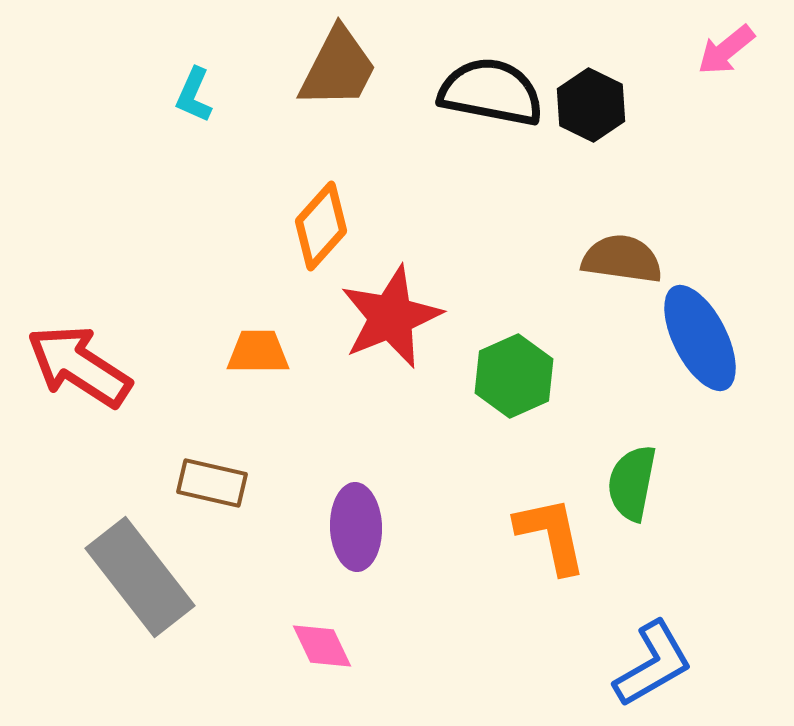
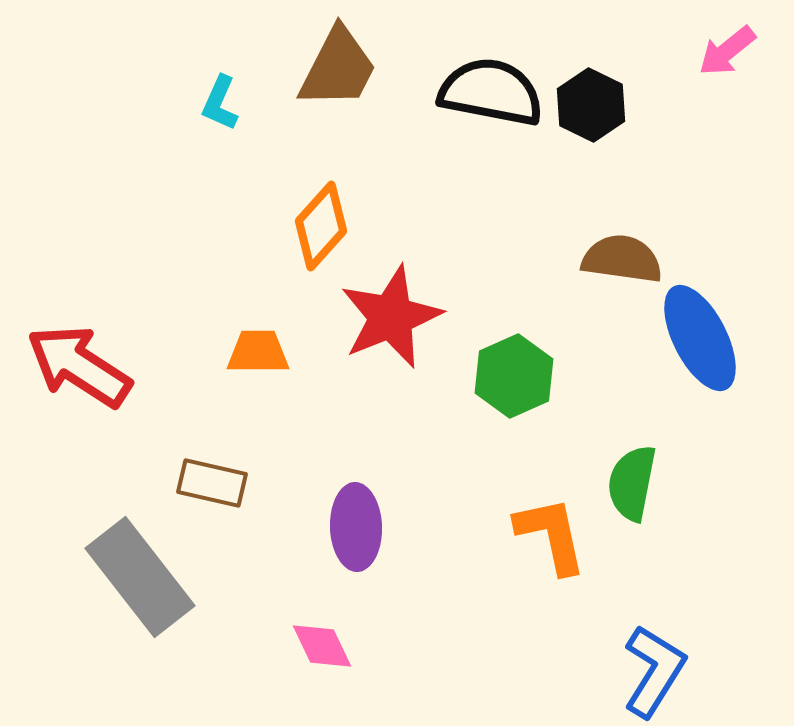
pink arrow: moved 1 px right, 1 px down
cyan L-shape: moved 26 px right, 8 px down
blue L-shape: moved 1 px right, 7 px down; rotated 28 degrees counterclockwise
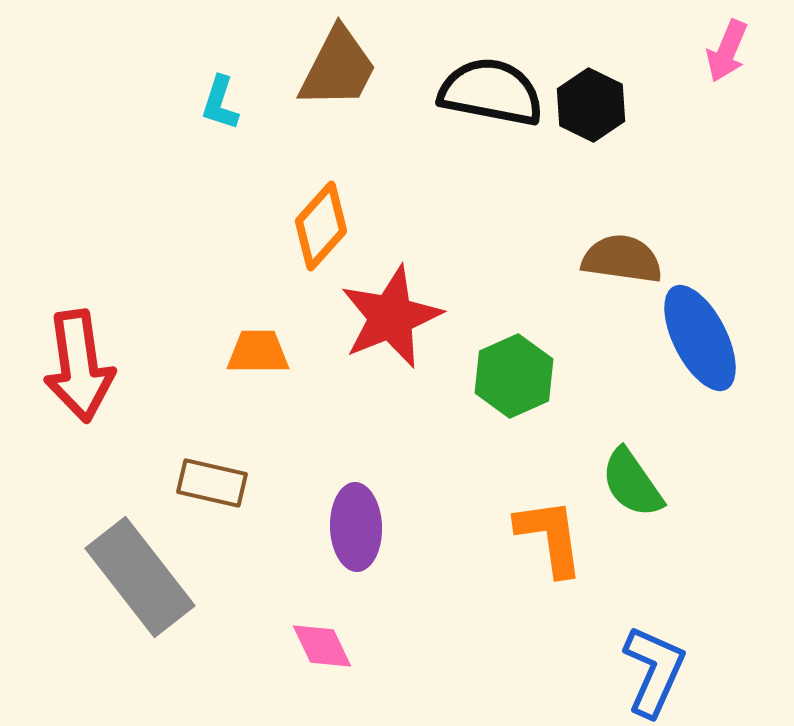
pink arrow: rotated 28 degrees counterclockwise
cyan L-shape: rotated 6 degrees counterclockwise
red arrow: rotated 131 degrees counterclockwise
green semicircle: rotated 46 degrees counterclockwise
orange L-shape: moved 1 px left, 2 px down; rotated 4 degrees clockwise
blue L-shape: rotated 8 degrees counterclockwise
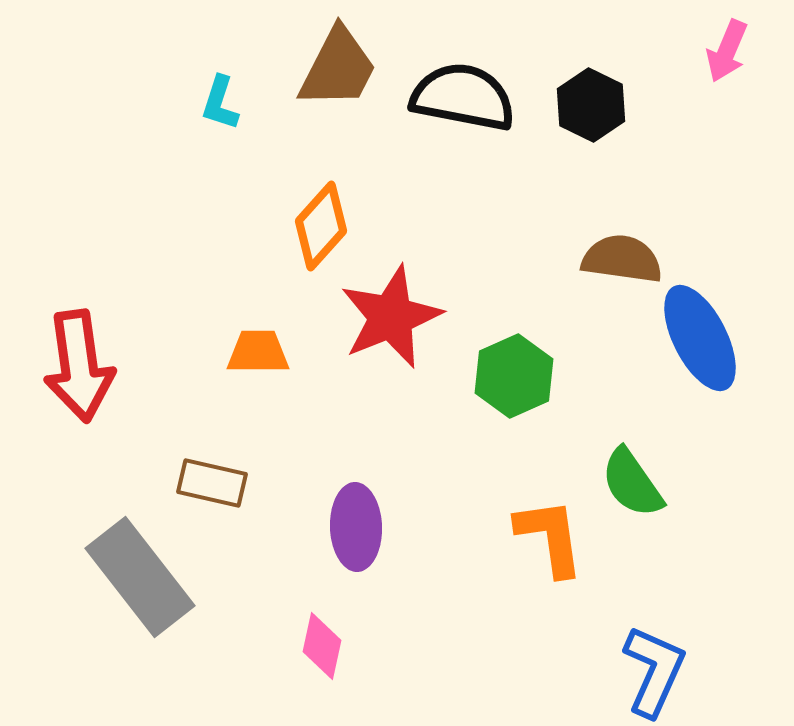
black semicircle: moved 28 px left, 5 px down
pink diamond: rotated 38 degrees clockwise
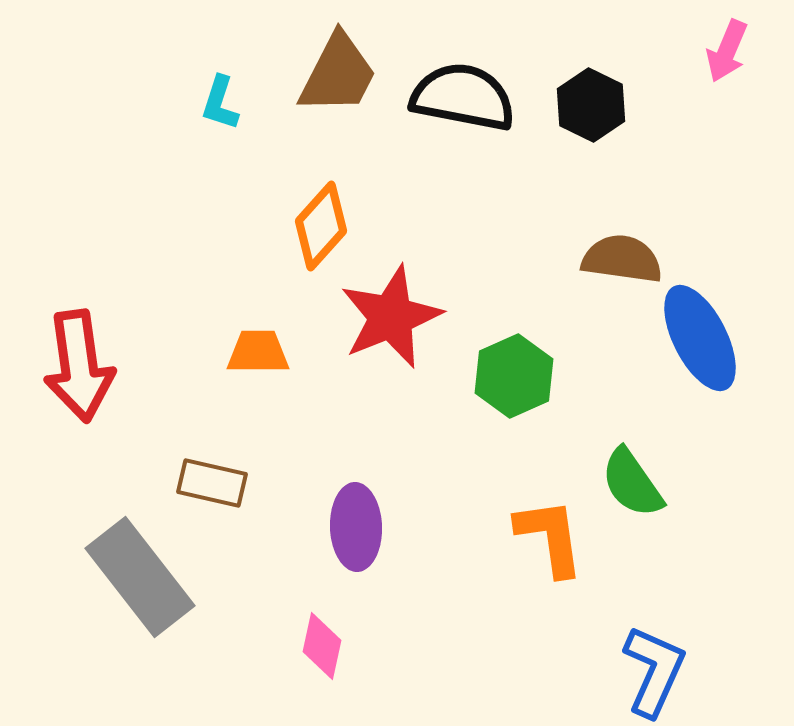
brown trapezoid: moved 6 px down
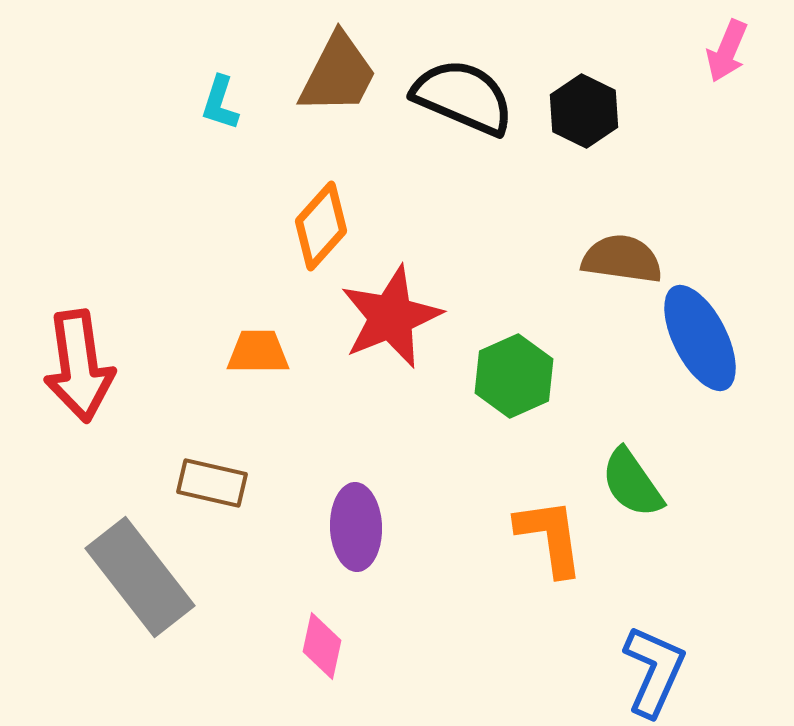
black semicircle: rotated 12 degrees clockwise
black hexagon: moved 7 px left, 6 px down
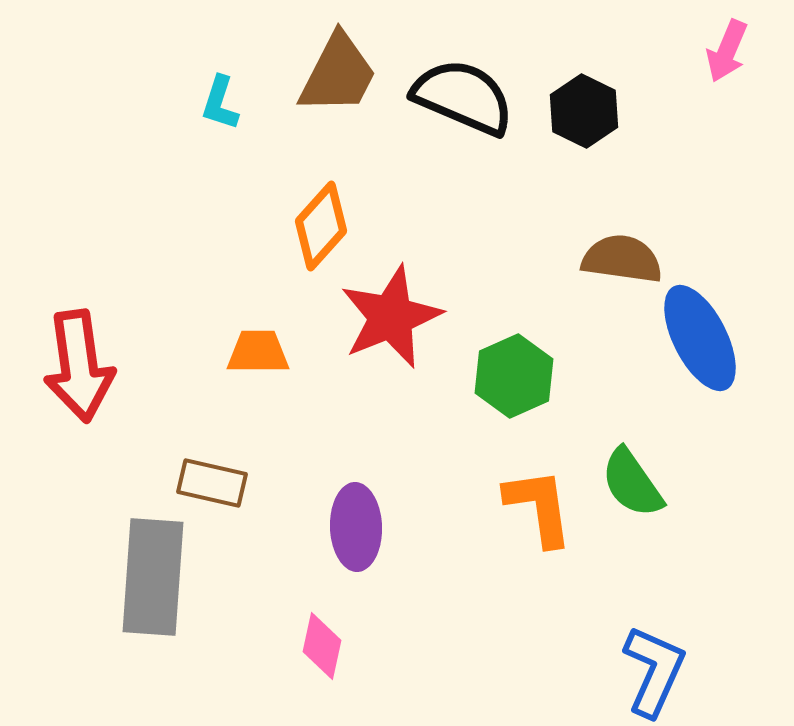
orange L-shape: moved 11 px left, 30 px up
gray rectangle: moved 13 px right; rotated 42 degrees clockwise
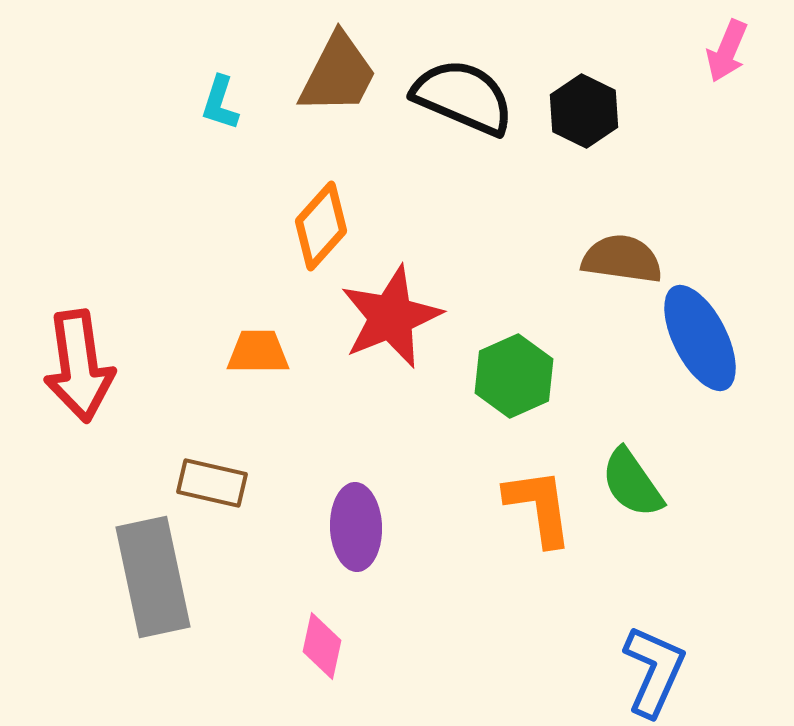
gray rectangle: rotated 16 degrees counterclockwise
